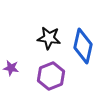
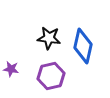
purple star: moved 1 px down
purple hexagon: rotated 8 degrees clockwise
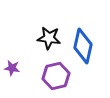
purple star: moved 1 px right, 1 px up
purple hexagon: moved 5 px right
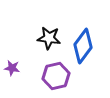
blue diamond: rotated 24 degrees clockwise
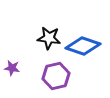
blue diamond: rotated 72 degrees clockwise
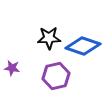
black star: rotated 10 degrees counterclockwise
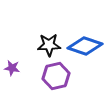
black star: moved 7 px down
blue diamond: moved 2 px right
